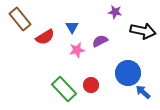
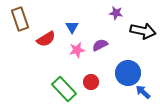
purple star: moved 1 px right, 1 px down
brown rectangle: rotated 20 degrees clockwise
red semicircle: moved 1 px right, 2 px down
purple semicircle: moved 4 px down
red circle: moved 3 px up
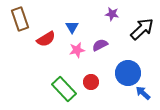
purple star: moved 4 px left, 1 px down
black arrow: moved 1 px left, 2 px up; rotated 55 degrees counterclockwise
blue arrow: moved 1 px down
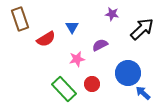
pink star: moved 9 px down
red circle: moved 1 px right, 2 px down
